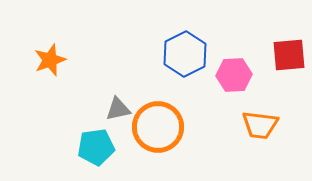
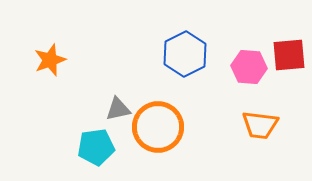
pink hexagon: moved 15 px right, 8 px up; rotated 8 degrees clockwise
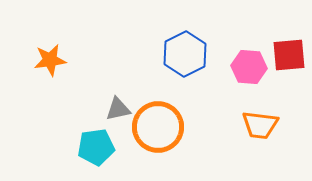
orange star: rotated 12 degrees clockwise
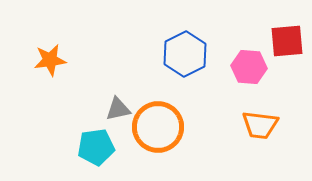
red square: moved 2 px left, 14 px up
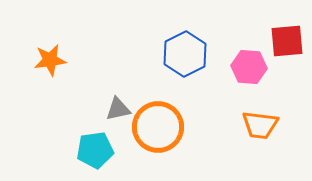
cyan pentagon: moved 1 px left, 3 px down
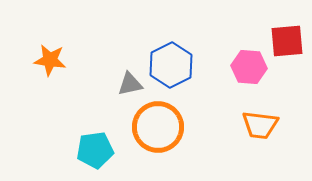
blue hexagon: moved 14 px left, 11 px down
orange star: rotated 16 degrees clockwise
gray triangle: moved 12 px right, 25 px up
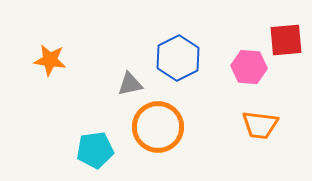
red square: moved 1 px left, 1 px up
blue hexagon: moved 7 px right, 7 px up
